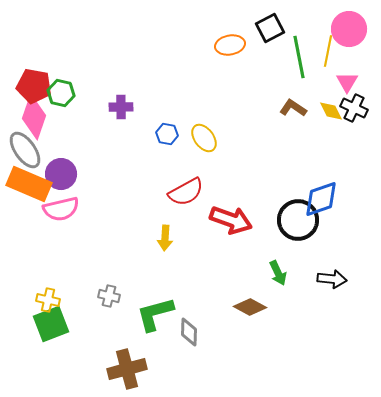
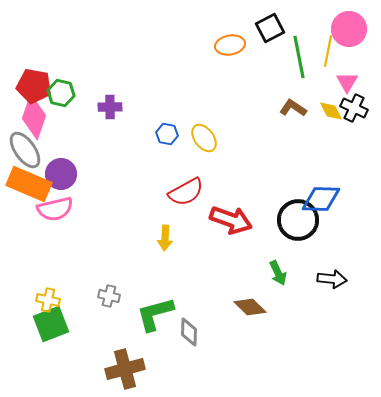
purple cross: moved 11 px left
blue diamond: rotated 21 degrees clockwise
pink semicircle: moved 6 px left
brown diamond: rotated 16 degrees clockwise
brown cross: moved 2 px left
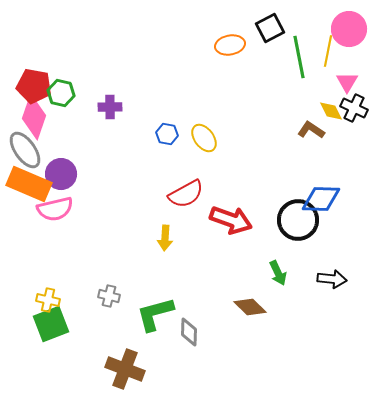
brown L-shape: moved 18 px right, 22 px down
red semicircle: moved 2 px down
brown cross: rotated 36 degrees clockwise
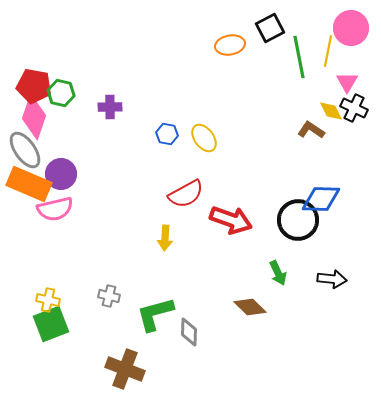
pink circle: moved 2 px right, 1 px up
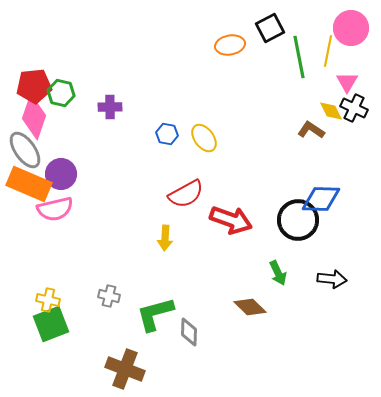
red pentagon: rotated 16 degrees counterclockwise
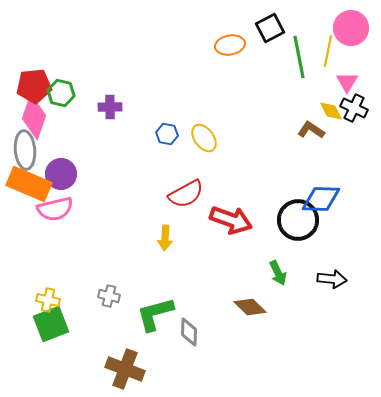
gray ellipse: rotated 30 degrees clockwise
